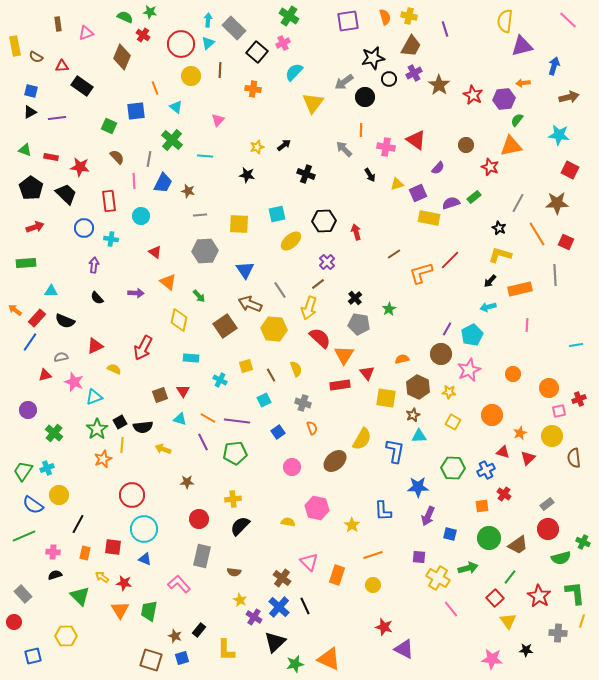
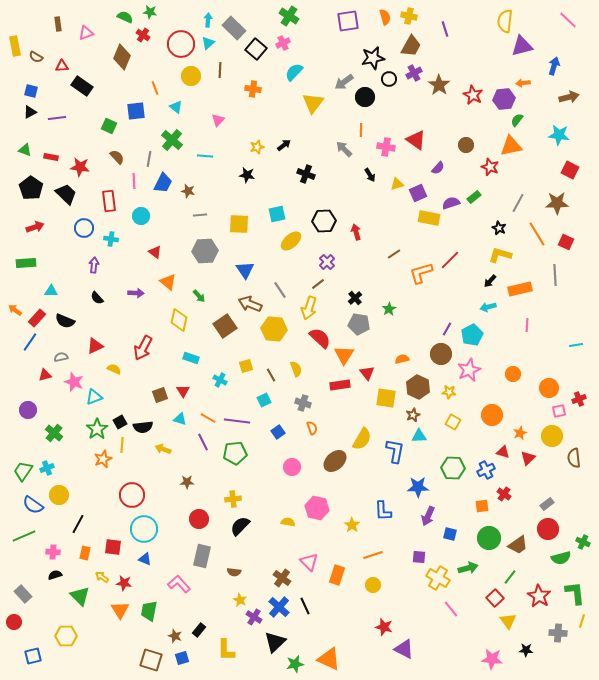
black square at (257, 52): moved 1 px left, 3 px up
cyan rectangle at (191, 358): rotated 14 degrees clockwise
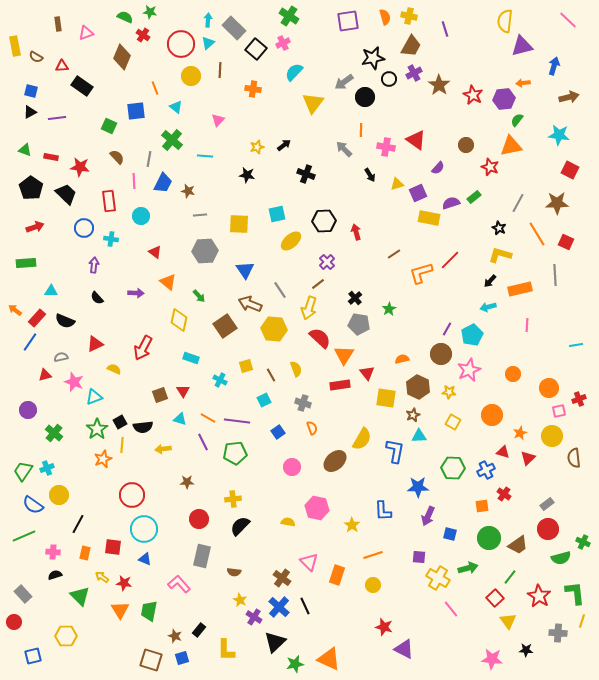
red triangle at (95, 346): moved 2 px up
yellow arrow at (163, 449): rotated 28 degrees counterclockwise
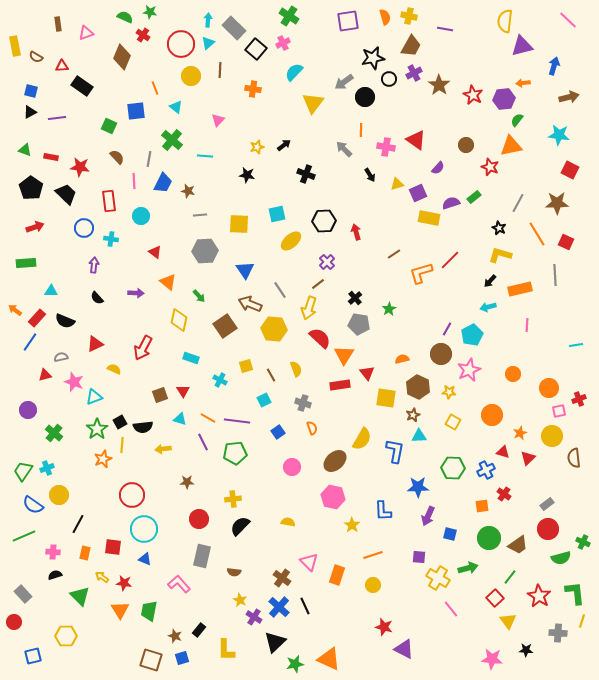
purple line at (445, 29): rotated 63 degrees counterclockwise
pink hexagon at (317, 508): moved 16 px right, 11 px up
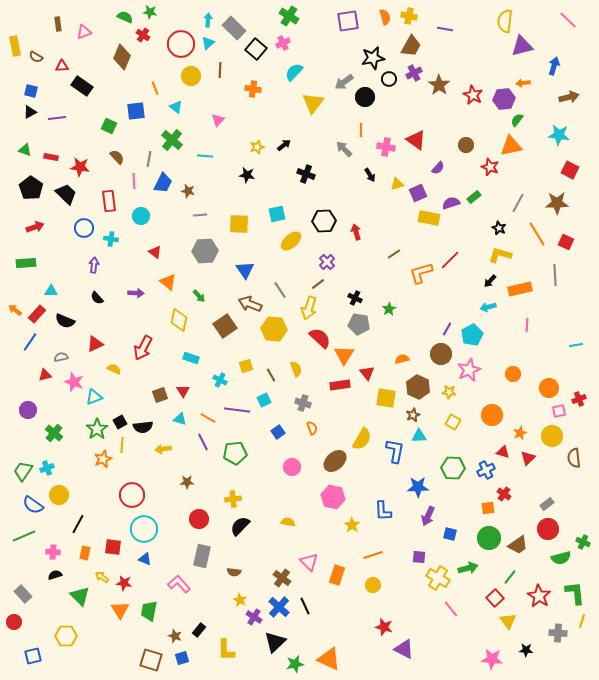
pink triangle at (86, 33): moved 2 px left, 1 px up
black cross at (355, 298): rotated 24 degrees counterclockwise
red rectangle at (37, 318): moved 4 px up
purple line at (237, 421): moved 11 px up
orange square at (482, 506): moved 6 px right, 2 px down
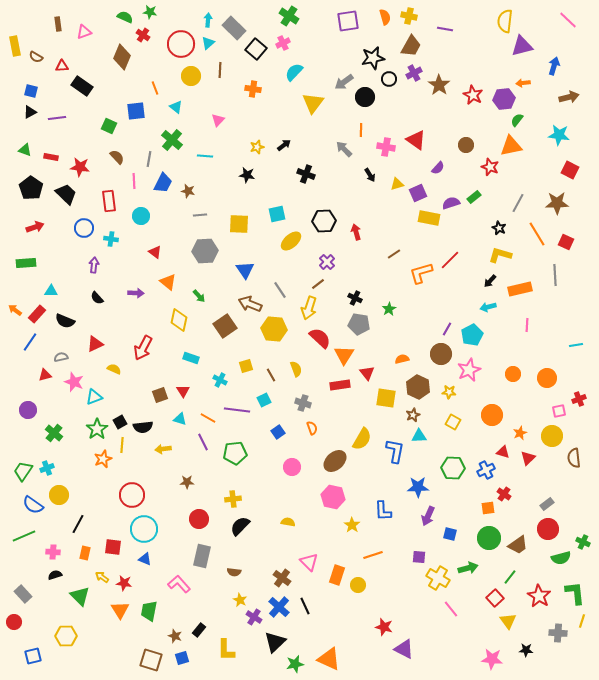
orange circle at (549, 388): moved 2 px left, 10 px up
yellow circle at (373, 585): moved 15 px left
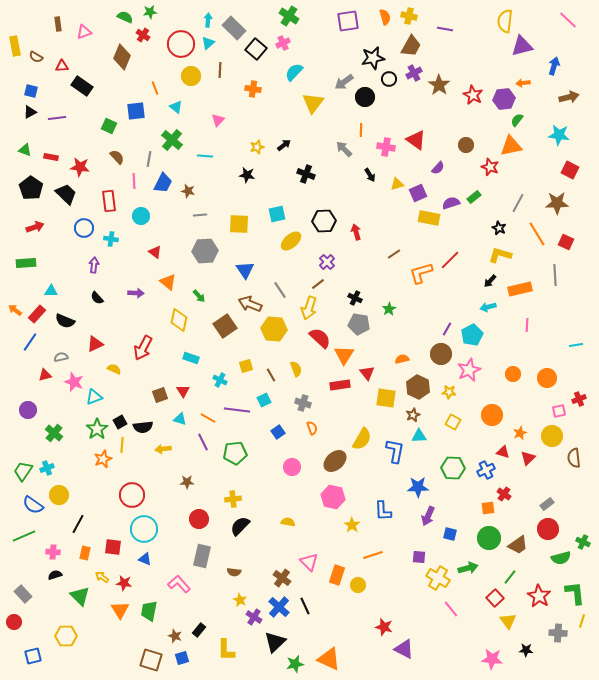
green star at (150, 12): rotated 16 degrees counterclockwise
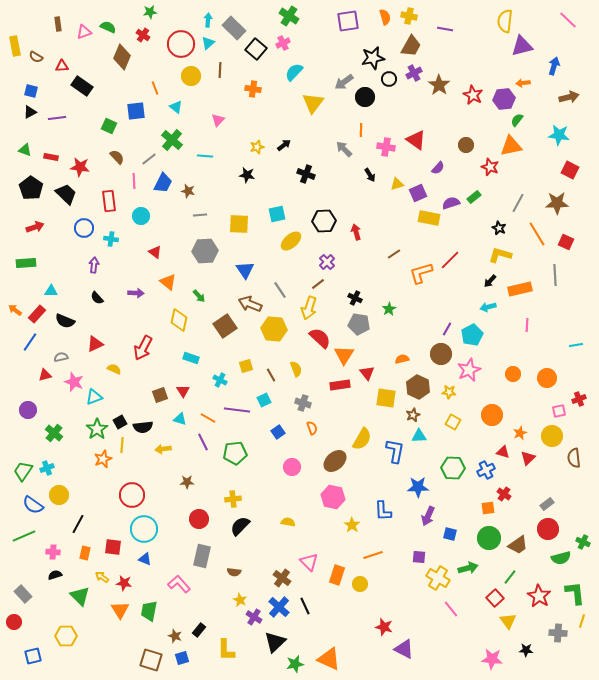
green semicircle at (125, 17): moved 17 px left, 10 px down
gray line at (149, 159): rotated 42 degrees clockwise
yellow circle at (358, 585): moved 2 px right, 1 px up
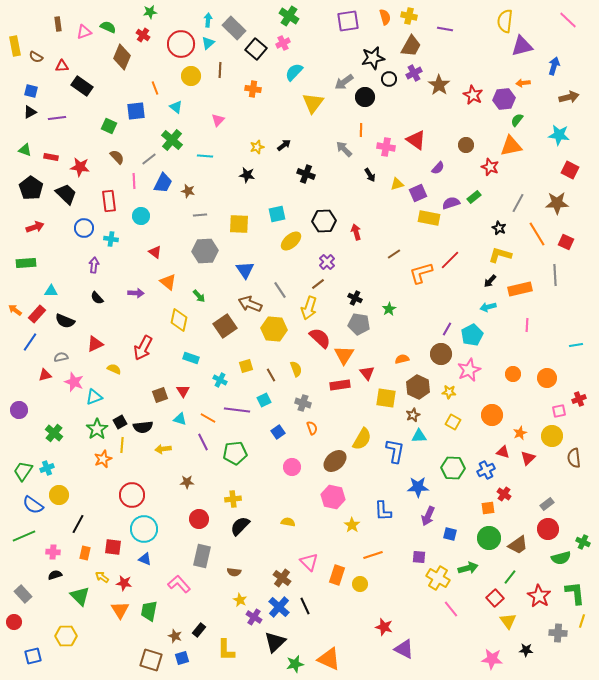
purple circle at (28, 410): moved 9 px left
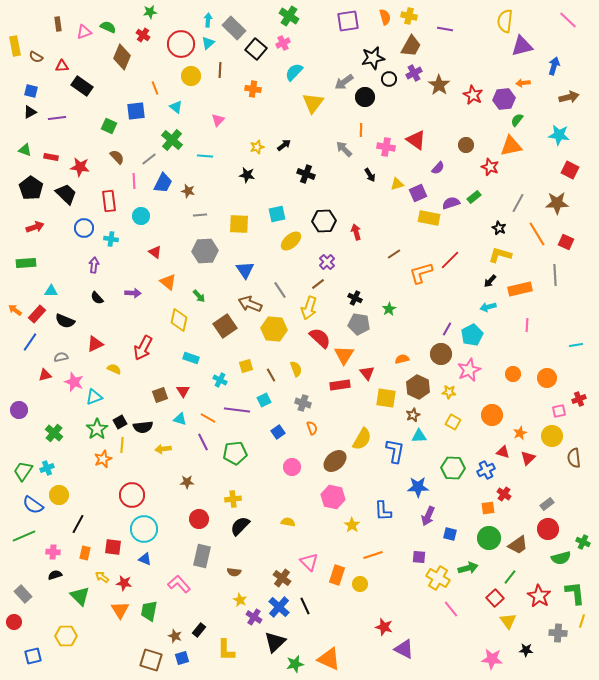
purple arrow at (136, 293): moved 3 px left
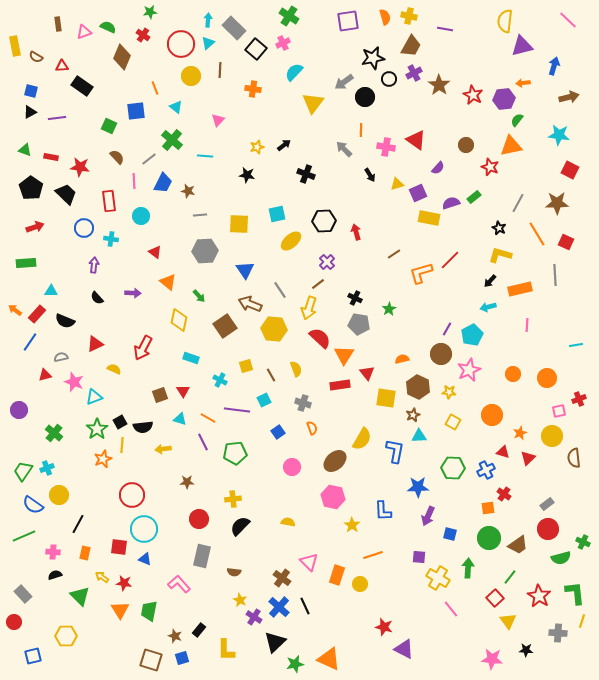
red square at (113, 547): moved 6 px right
green arrow at (468, 568): rotated 72 degrees counterclockwise
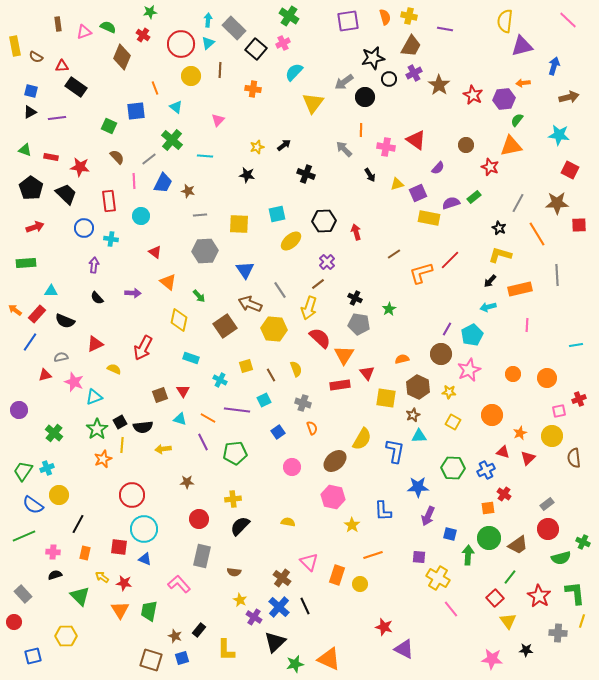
black rectangle at (82, 86): moved 6 px left, 1 px down
red square at (566, 242): moved 13 px right, 17 px up; rotated 28 degrees counterclockwise
gray line at (555, 275): moved 2 px right
green arrow at (468, 568): moved 13 px up
